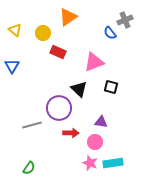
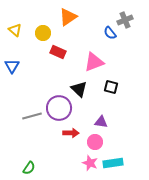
gray line: moved 9 px up
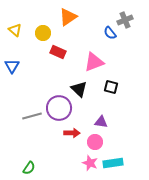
red arrow: moved 1 px right
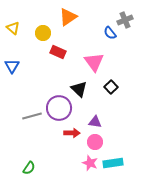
yellow triangle: moved 2 px left, 2 px up
pink triangle: rotated 45 degrees counterclockwise
black square: rotated 32 degrees clockwise
purple triangle: moved 6 px left
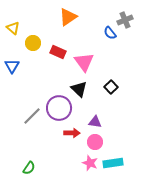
yellow circle: moved 10 px left, 10 px down
pink triangle: moved 10 px left
gray line: rotated 30 degrees counterclockwise
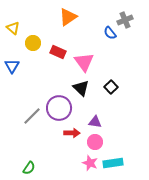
black triangle: moved 2 px right, 1 px up
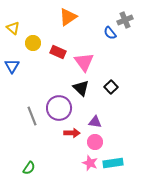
gray line: rotated 66 degrees counterclockwise
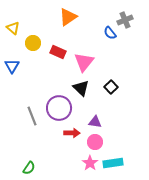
pink triangle: rotated 15 degrees clockwise
pink star: rotated 14 degrees clockwise
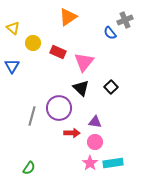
gray line: rotated 36 degrees clockwise
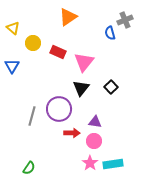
blue semicircle: rotated 24 degrees clockwise
black triangle: rotated 24 degrees clockwise
purple circle: moved 1 px down
pink circle: moved 1 px left, 1 px up
cyan rectangle: moved 1 px down
